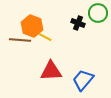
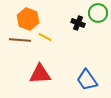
orange hexagon: moved 4 px left, 7 px up
red triangle: moved 11 px left, 3 px down
blue trapezoid: moved 4 px right; rotated 75 degrees counterclockwise
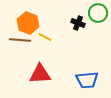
orange hexagon: moved 4 px down
blue trapezoid: rotated 60 degrees counterclockwise
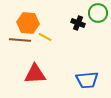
orange hexagon: rotated 15 degrees counterclockwise
red triangle: moved 5 px left
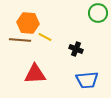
black cross: moved 2 px left, 26 px down
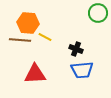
blue trapezoid: moved 5 px left, 10 px up
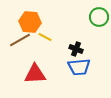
green circle: moved 1 px right, 4 px down
orange hexagon: moved 2 px right, 1 px up
brown line: rotated 35 degrees counterclockwise
blue trapezoid: moved 3 px left, 3 px up
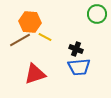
green circle: moved 2 px left, 3 px up
red triangle: rotated 15 degrees counterclockwise
